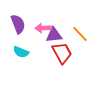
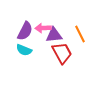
purple semicircle: moved 7 px right, 7 px down; rotated 48 degrees clockwise
orange line: rotated 18 degrees clockwise
cyan semicircle: moved 3 px right, 2 px up
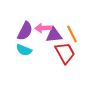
orange line: moved 8 px left
red trapezoid: moved 3 px right
